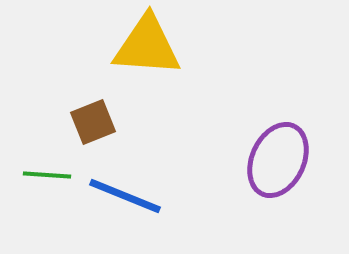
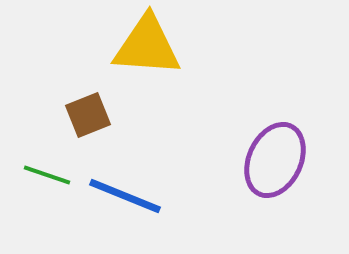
brown square: moved 5 px left, 7 px up
purple ellipse: moved 3 px left
green line: rotated 15 degrees clockwise
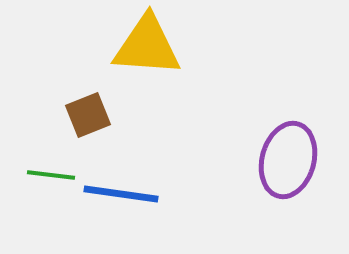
purple ellipse: moved 13 px right; rotated 10 degrees counterclockwise
green line: moved 4 px right; rotated 12 degrees counterclockwise
blue line: moved 4 px left, 2 px up; rotated 14 degrees counterclockwise
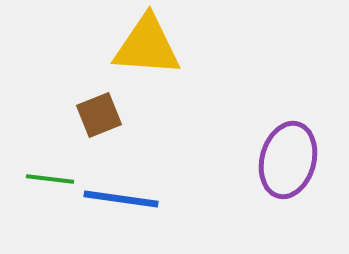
brown square: moved 11 px right
green line: moved 1 px left, 4 px down
blue line: moved 5 px down
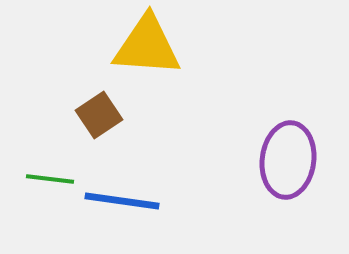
brown square: rotated 12 degrees counterclockwise
purple ellipse: rotated 8 degrees counterclockwise
blue line: moved 1 px right, 2 px down
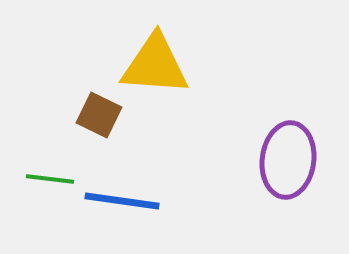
yellow triangle: moved 8 px right, 19 px down
brown square: rotated 30 degrees counterclockwise
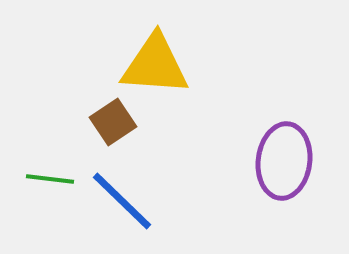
brown square: moved 14 px right, 7 px down; rotated 30 degrees clockwise
purple ellipse: moved 4 px left, 1 px down
blue line: rotated 36 degrees clockwise
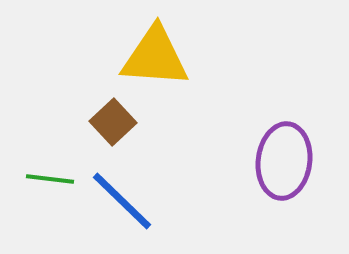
yellow triangle: moved 8 px up
brown square: rotated 9 degrees counterclockwise
